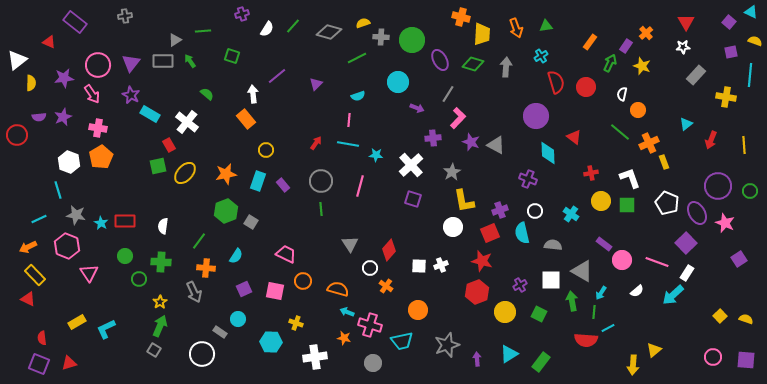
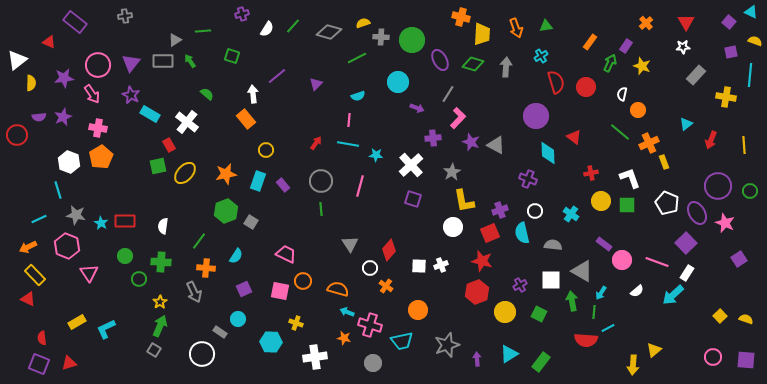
orange cross at (646, 33): moved 10 px up
pink square at (275, 291): moved 5 px right
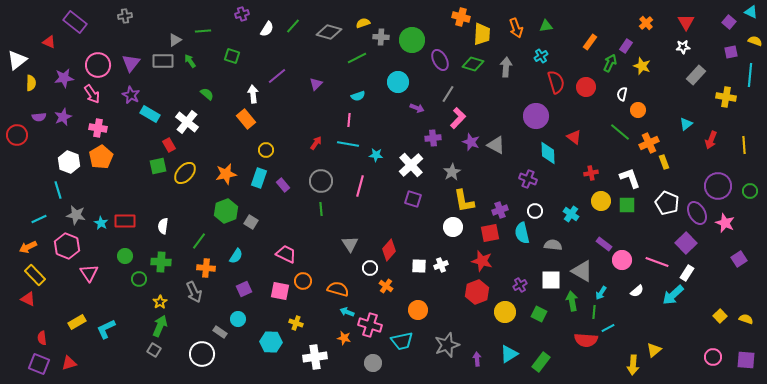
cyan rectangle at (258, 181): moved 1 px right, 3 px up
red square at (490, 233): rotated 12 degrees clockwise
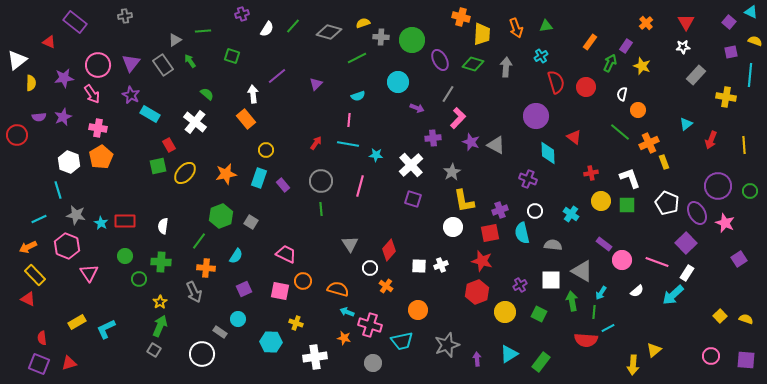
gray rectangle at (163, 61): moved 4 px down; rotated 55 degrees clockwise
white cross at (187, 122): moved 8 px right
green hexagon at (226, 211): moved 5 px left, 5 px down
pink circle at (713, 357): moved 2 px left, 1 px up
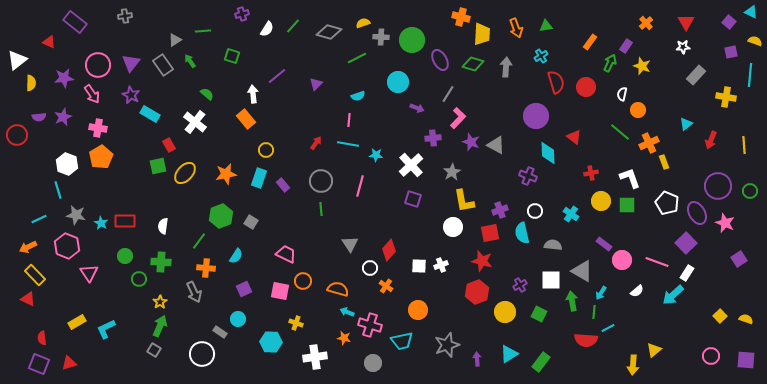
white hexagon at (69, 162): moved 2 px left, 2 px down
purple cross at (528, 179): moved 3 px up
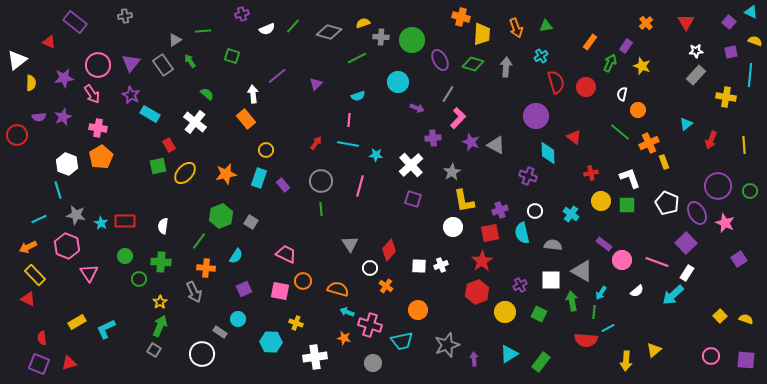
white semicircle at (267, 29): rotated 35 degrees clockwise
white star at (683, 47): moved 13 px right, 4 px down
red star at (482, 261): rotated 25 degrees clockwise
purple arrow at (477, 359): moved 3 px left
yellow arrow at (633, 365): moved 7 px left, 4 px up
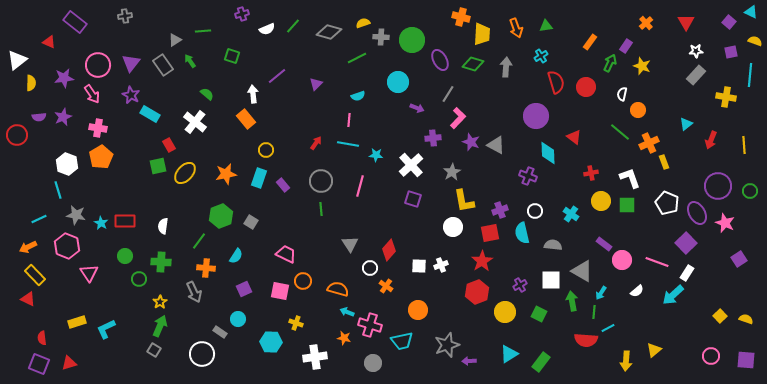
yellow rectangle at (77, 322): rotated 12 degrees clockwise
purple arrow at (474, 359): moved 5 px left, 2 px down; rotated 88 degrees counterclockwise
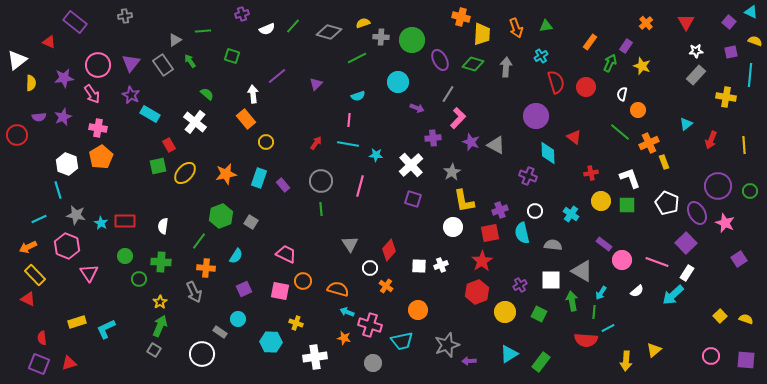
yellow circle at (266, 150): moved 8 px up
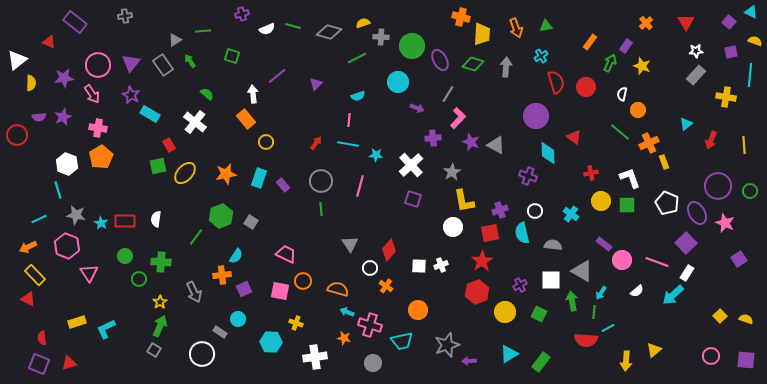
green line at (293, 26): rotated 63 degrees clockwise
green circle at (412, 40): moved 6 px down
white semicircle at (163, 226): moved 7 px left, 7 px up
green line at (199, 241): moved 3 px left, 4 px up
orange cross at (206, 268): moved 16 px right, 7 px down; rotated 12 degrees counterclockwise
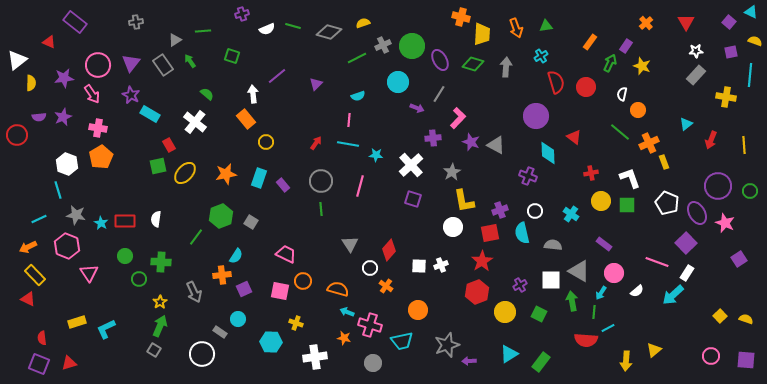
gray cross at (125, 16): moved 11 px right, 6 px down
gray cross at (381, 37): moved 2 px right, 8 px down; rotated 28 degrees counterclockwise
gray line at (448, 94): moved 9 px left
pink circle at (622, 260): moved 8 px left, 13 px down
gray triangle at (582, 271): moved 3 px left
